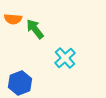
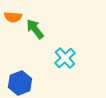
orange semicircle: moved 2 px up
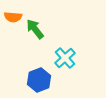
blue hexagon: moved 19 px right, 3 px up
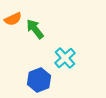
orange semicircle: moved 2 px down; rotated 30 degrees counterclockwise
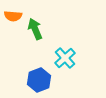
orange semicircle: moved 3 px up; rotated 30 degrees clockwise
green arrow: rotated 15 degrees clockwise
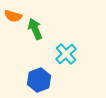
orange semicircle: rotated 12 degrees clockwise
cyan cross: moved 1 px right, 4 px up
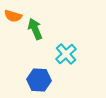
blue hexagon: rotated 25 degrees clockwise
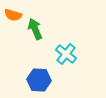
orange semicircle: moved 1 px up
cyan cross: rotated 10 degrees counterclockwise
